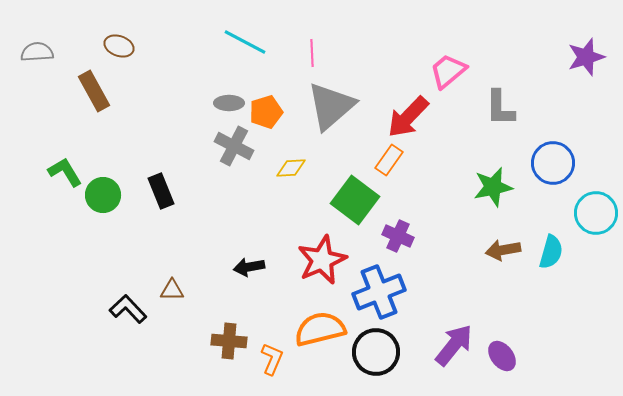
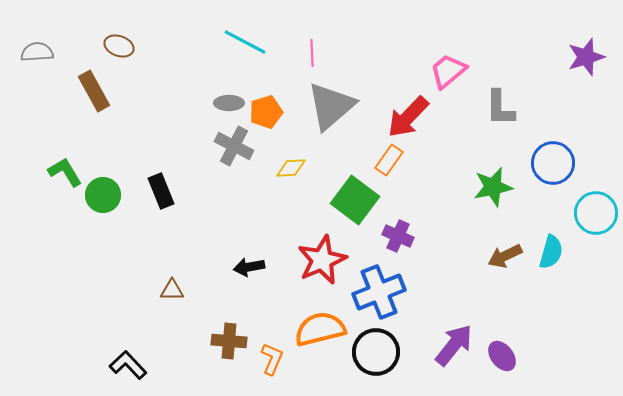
brown arrow: moved 2 px right, 6 px down; rotated 16 degrees counterclockwise
black L-shape: moved 56 px down
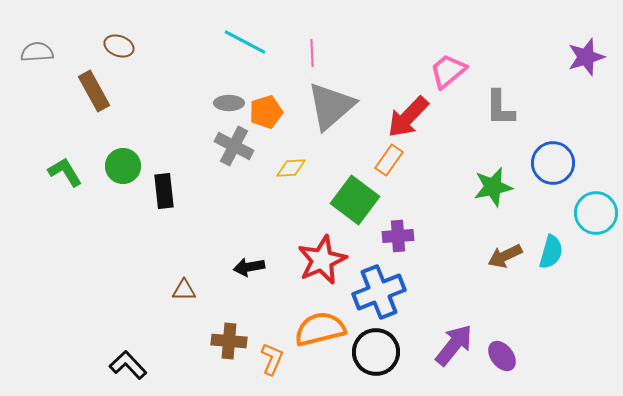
black rectangle: moved 3 px right; rotated 16 degrees clockwise
green circle: moved 20 px right, 29 px up
purple cross: rotated 28 degrees counterclockwise
brown triangle: moved 12 px right
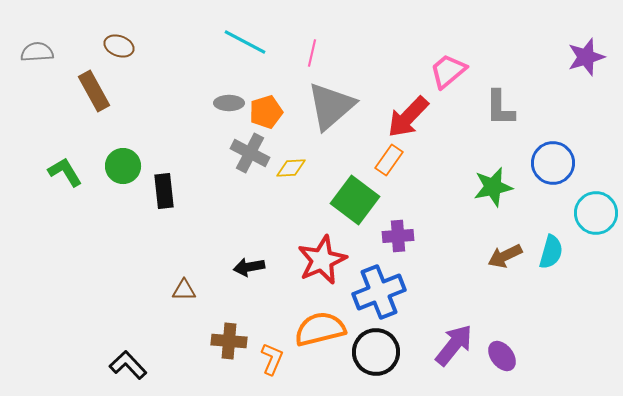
pink line: rotated 16 degrees clockwise
gray cross: moved 16 px right, 7 px down
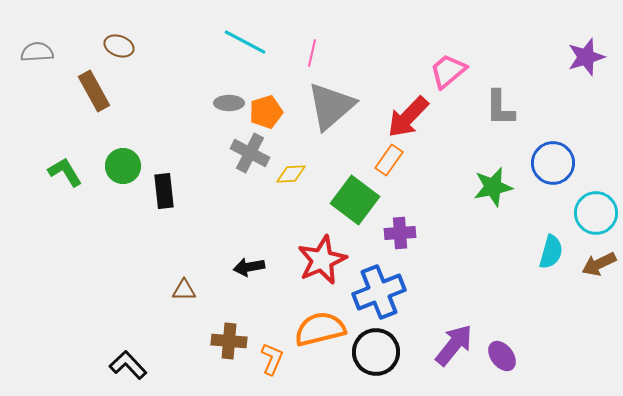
yellow diamond: moved 6 px down
purple cross: moved 2 px right, 3 px up
brown arrow: moved 94 px right, 8 px down
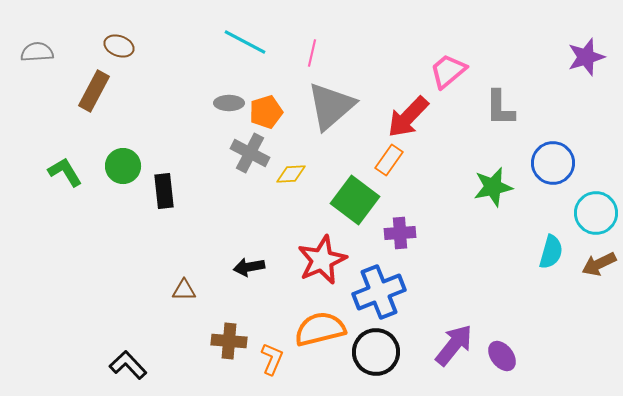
brown rectangle: rotated 57 degrees clockwise
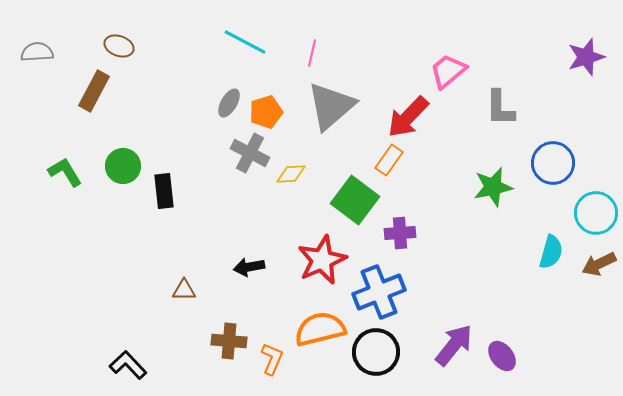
gray ellipse: rotated 60 degrees counterclockwise
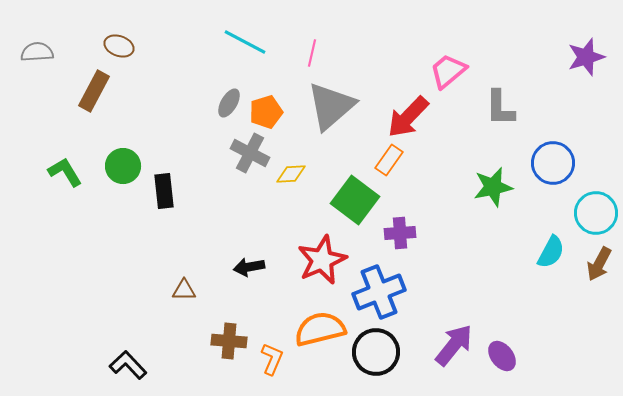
cyan semicircle: rotated 12 degrees clockwise
brown arrow: rotated 36 degrees counterclockwise
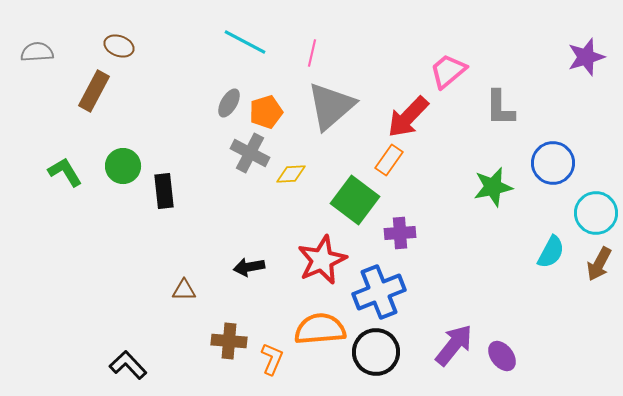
orange semicircle: rotated 9 degrees clockwise
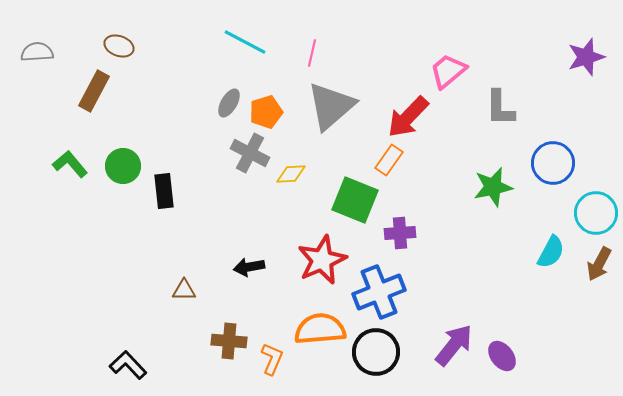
green L-shape: moved 5 px right, 8 px up; rotated 9 degrees counterclockwise
green square: rotated 15 degrees counterclockwise
